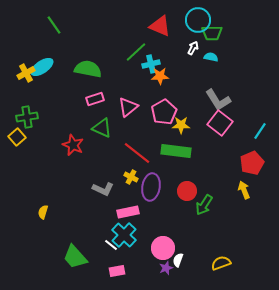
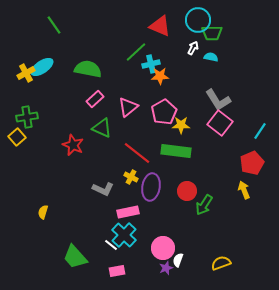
pink rectangle at (95, 99): rotated 24 degrees counterclockwise
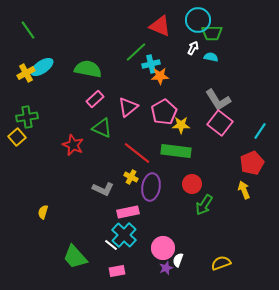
green line at (54, 25): moved 26 px left, 5 px down
red circle at (187, 191): moved 5 px right, 7 px up
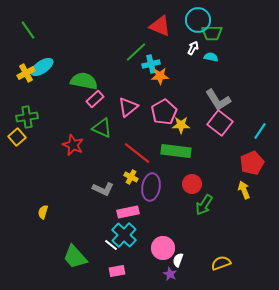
green semicircle at (88, 69): moved 4 px left, 12 px down
purple star at (166, 268): moved 4 px right, 6 px down; rotated 24 degrees counterclockwise
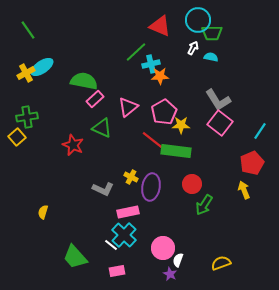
red line at (137, 153): moved 18 px right, 11 px up
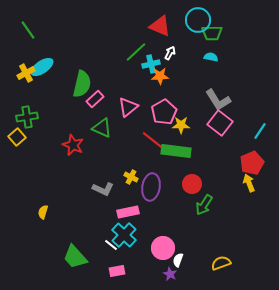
white arrow at (193, 48): moved 23 px left, 5 px down
green semicircle at (84, 81): moved 2 px left, 3 px down; rotated 92 degrees clockwise
yellow arrow at (244, 190): moved 5 px right, 7 px up
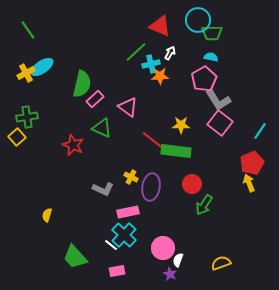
pink triangle at (128, 107): rotated 45 degrees counterclockwise
pink pentagon at (164, 112): moved 40 px right, 33 px up
yellow semicircle at (43, 212): moved 4 px right, 3 px down
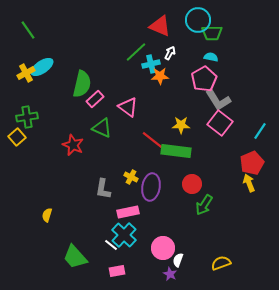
gray L-shape at (103, 189): rotated 75 degrees clockwise
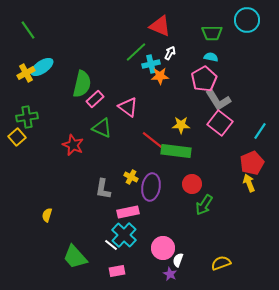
cyan circle at (198, 20): moved 49 px right
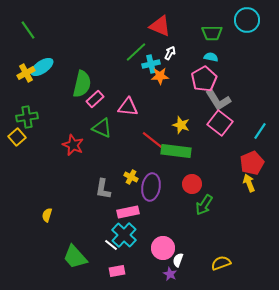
pink triangle at (128, 107): rotated 30 degrees counterclockwise
yellow star at (181, 125): rotated 18 degrees clockwise
